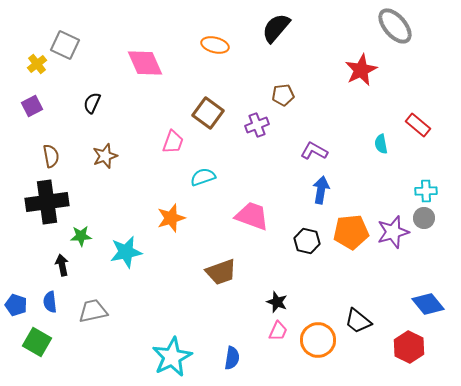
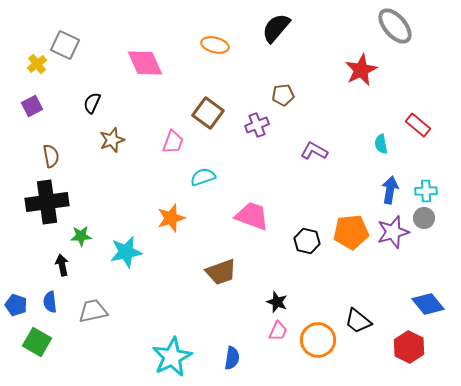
brown star at (105, 156): moved 7 px right, 16 px up
blue arrow at (321, 190): moved 69 px right
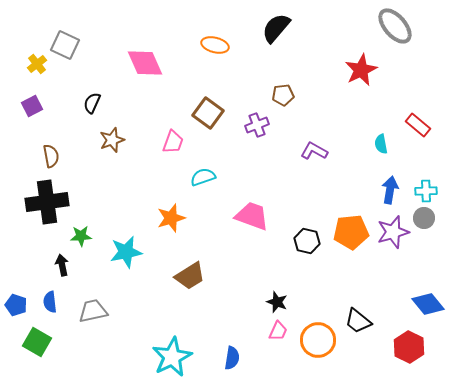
brown trapezoid at (221, 272): moved 31 px left, 4 px down; rotated 12 degrees counterclockwise
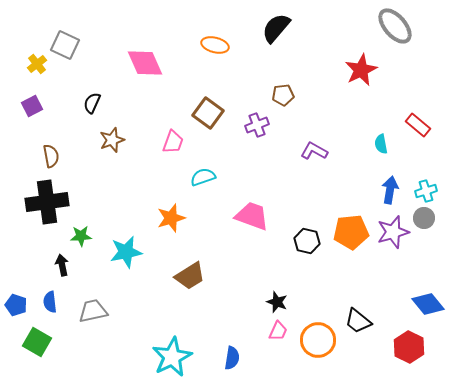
cyan cross at (426, 191): rotated 15 degrees counterclockwise
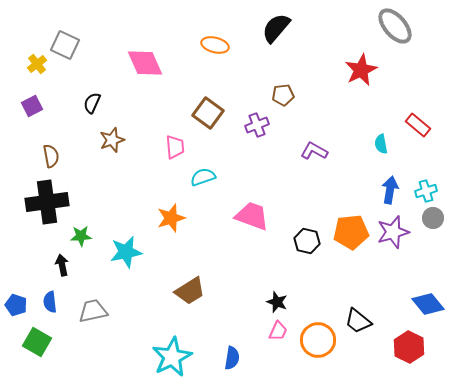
pink trapezoid at (173, 142): moved 2 px right, 5 px down; rotated 25 degrees counterclockwise
gray circle at (424, 218): moved 9 px right
brown trapezoid at (190, 276): moved 15 px down
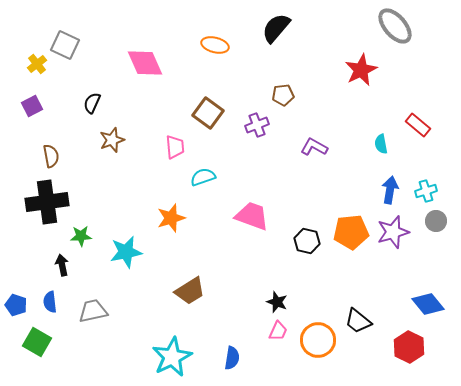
purple L-shape at (314, 151): moved 4 px up
gray circle at (433, 218): moved 3 px right, 3 px down
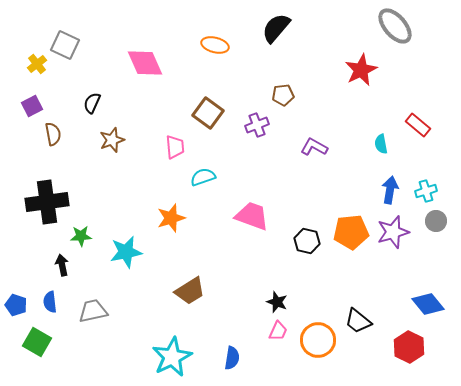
brown semicircle at (51, 156): moved 2 px right, 22 px up
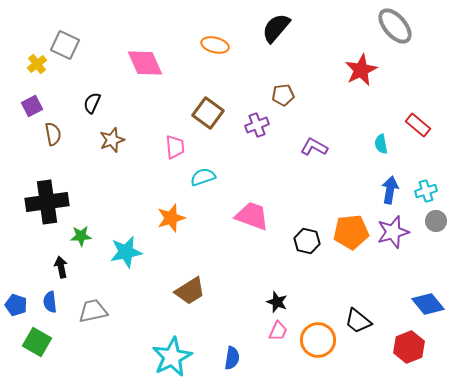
black arrow at (62, 265): moved 1 px left, 2 px down
red hexagon at (409, 347): rotated 12 degrees clockwise
